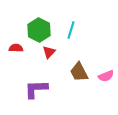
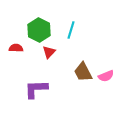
brown trapezoid: moved 4 px right
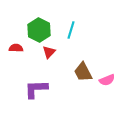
pink semicircle: moved 1 px right, 4 px down
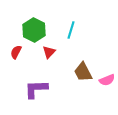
green hexagon: moved 5 px left
red semicircle: moved 4 px down; rotated 64 degrees counterclockwise
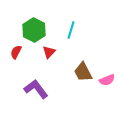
purple L-shape: rotated 55 degrees clockwise
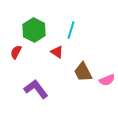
red triangle: moved 8 px right; rotated 40 degrees counterclockwise
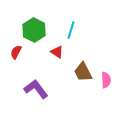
pink semicircle: moved 1 px left; rotated 70 degrees counterclockwise
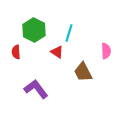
cyan line: moved 2 px left, 3 px down
red semicircle: rotated 32 degrees counterclockwise
pink semicircle: moved 29 px up
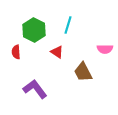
cyan line: moved 1 px left, 8 px up
pink semicircle: moved 1 px left, 2 px up; rotated 91 degrees clockwise
purple L-shape: moved 1 px left
